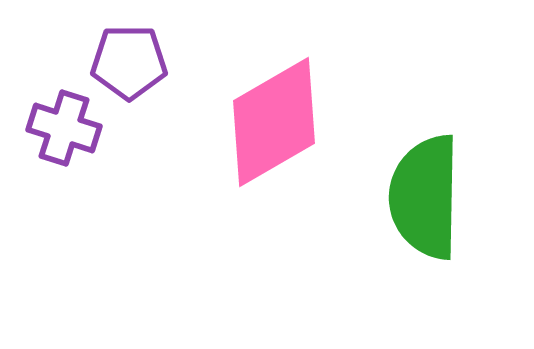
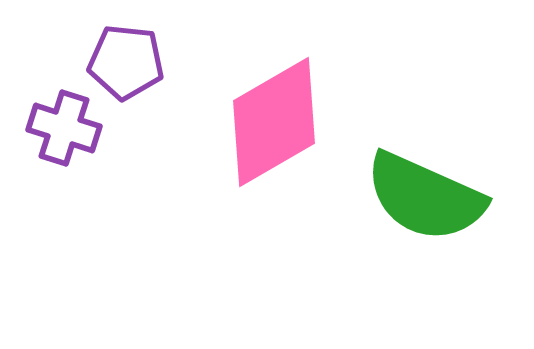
purple pentagon: moved 3 px left; rotated 6 degrees clockwise
green semicircle: rotated 67 degrees counterclockwise
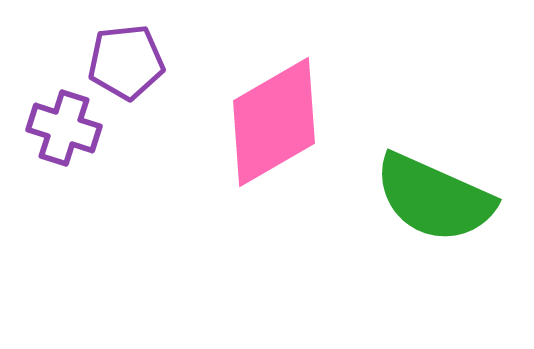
purple pentagon: rotated 12 degrees counterclockwise
green semicircle: moved 9 px right, 1 px down
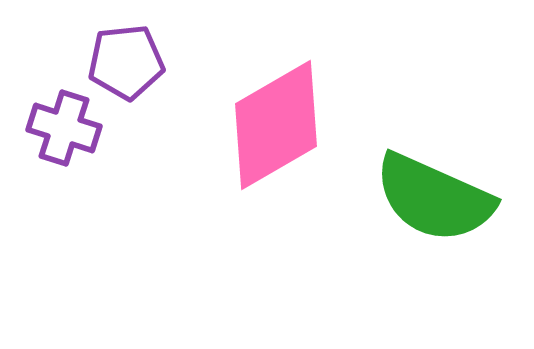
pink diamond: moved 2 px right, 3 px down
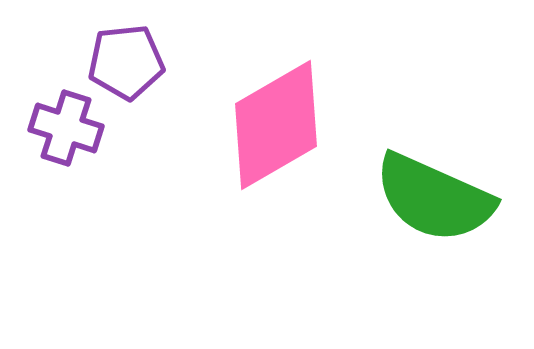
purple cross: moved 2 px right
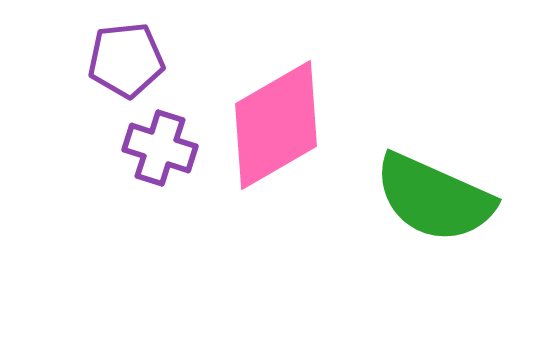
purple pentagon: moved 2 px up
purple cross: moved 94 px right, 20 px down
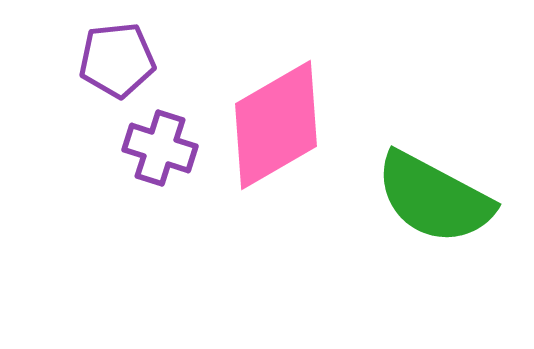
purple pentagon: moved 9 px left
green semicircle: rotated 4 degrees clockwise
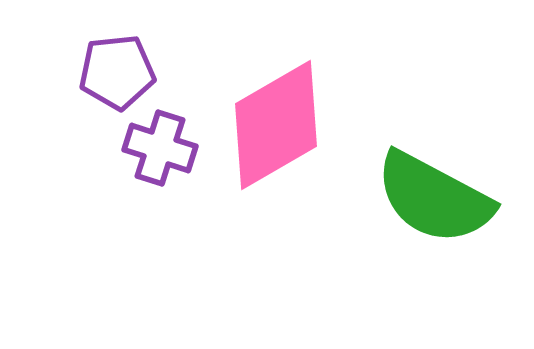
purple pentagon: moved 12 px down
